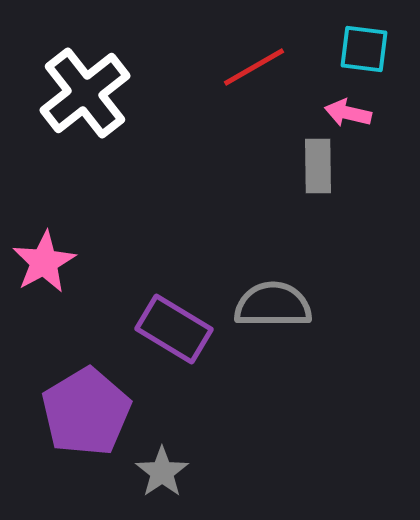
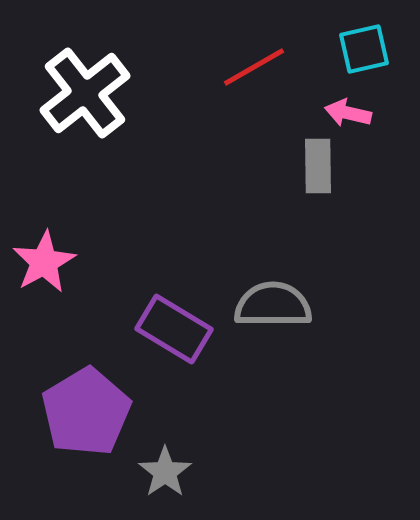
cyan square: rotated 20 degrees counterclockwise
gray star: moved 3 px right
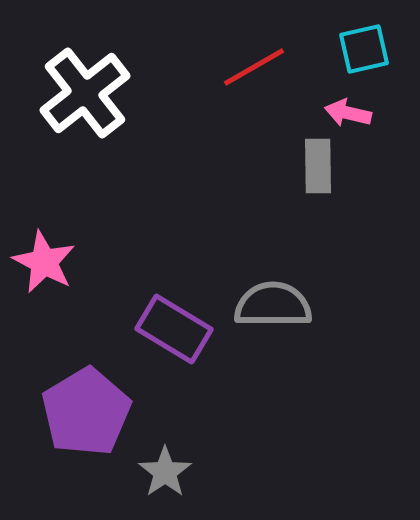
pink star: rotated 16 degrees counterclockwise
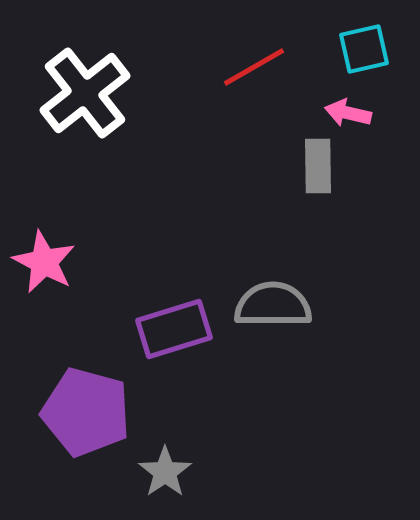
purple rectangle: rotated 48 degrees counterclockwise
purple pentagon: rotated 26 degrees counterclockwise
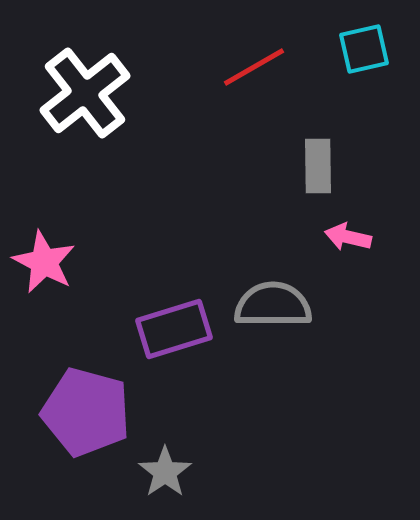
pink arrow: moved 124 px down
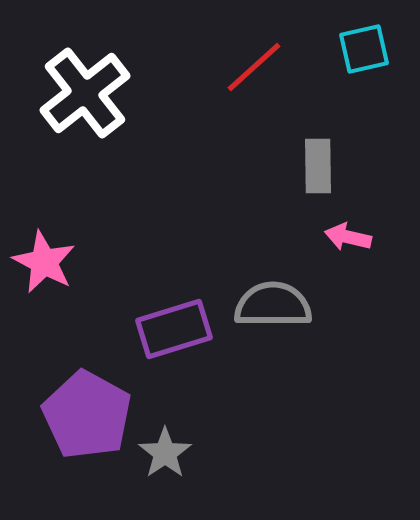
red line: rotated 12 degrees counterclockwise
purple pentagon: moved 1 px right, 3 px down; rotated 14 degrees clockwise
gray star: moved 19 px up
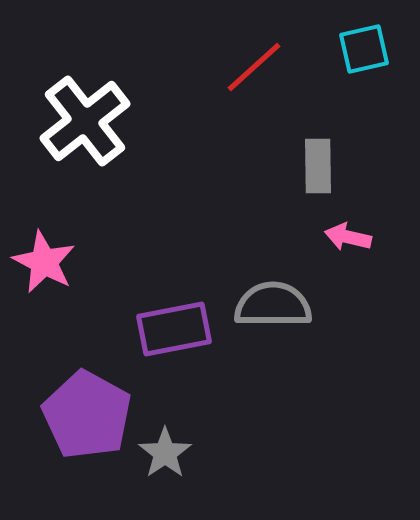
white cross: moved 28 px down
purple rectangle: rotated 6 degrees clockwise
